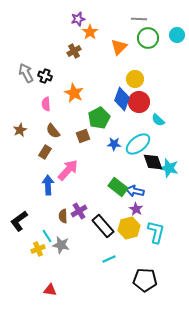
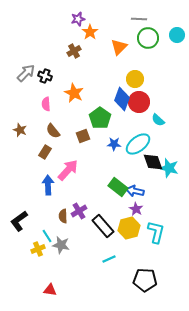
gray arrow at (26, 73): rotated 72 degrees clockwise
green pentagon at (99, 118): moved 1 px right; rotated 10 degrees counterclockwise
brown star at (20, 130): rotated 24 degrees counterclockwise
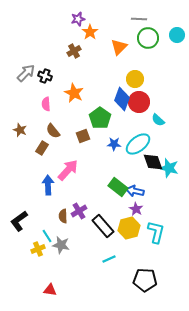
brown rectangle at (45, 152): moved 3 px left, 4 px up
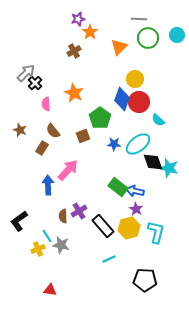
black cross at (45, 76): moved 10 px left, 7 px down; rotated 24 degrees clockwise
